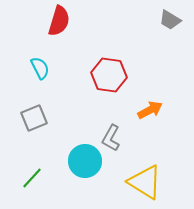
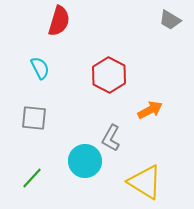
red hexagon: rotated 20 degrees clockwise
gray square: rotated 28 degrees clockwise
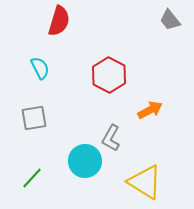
gray trapezoid: rotated 20 degrees clockwise
gray square: rotated 16 degrees counterclockwise
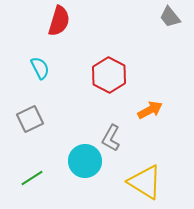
gray trapezoid: moved 3 px up
gray square: moved 4 px left, 1 px down; rotated 16 degrees counterclockwise
green line: rotated 15 degrees clockwise
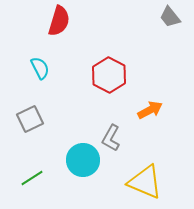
cyan circle: moved 2 px left, 1 px up
yellow triangle: rotated 9 degrees counterclockwise
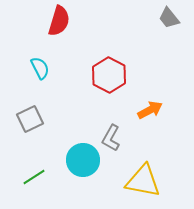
gray trapezoid: moved 1 px left, 1 px down
green line: moved 2 px right, 1 px up
yellow triangle: moved 2 px left, 1 px up; rotated 12 degrees counterclockwise
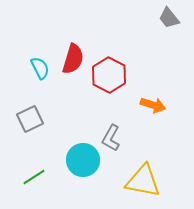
red semicircle: moved 14 px right, 38 px down
orange arrow: moved 3 px right, 5 px up; rotated 45 degrees clockwise
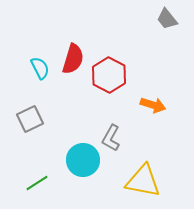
gray trapezoid: moved 2 px left, 1 px down
green line: moved 3 px right, 6 px down
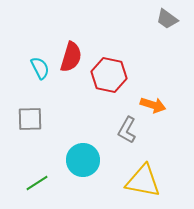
gray trapezoid: rotated 15 degrees counterclockwise
red semicircle: moved 2 px left, 2 px up
red hexagon: rotated 16 degrees counterclockwise
gray square: rotated 24 degrees clockwise
gray L-shape: moved 16 px right, 8 px up
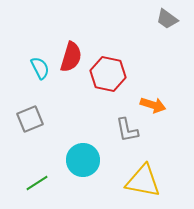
red hexagon: moved 1 px left, 1 px up
gray square: rotated 20 degrees counterclockwise
gray L-shape: rotated 40 degrees counterclockwise
